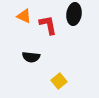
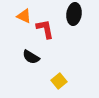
red L-shape: moved 3 px left, 4 px down
black semicircle: rotated 24 degrees clockwise
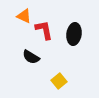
black ellipse: moved 20 px down
red L-shape: moved 1 px left, 1 px down
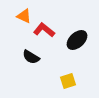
red L-shape: rotated 40 degrees counterclockwise
black ellipse: moved 3 px right, 6 px down; rotated 40 degrees clockwise
yellow square: moved 9 px right; rotated 21 degrees clockwise
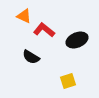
black ellipse: rotated 20 degrees clockwise
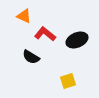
red L-shape: moved 1 px right, 4 px down
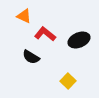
black ellipse: moved 2 px right
yellow square: rotated 28 degrees counterclockwise
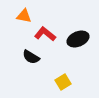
orange triangle: rotated 14 degrees counterclockwise
black ellipse: moved 1 px left, 1 px up
yellow square: moved 5 px left, 1 px down; rotated 14 degrees clockwise
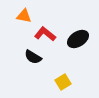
black ellipse: rotated 10 degrees counterclockwise
black semicircle: moved 2 px right
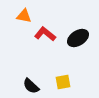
black ellipse: moved 1 px up
black semicircle: moved 2 px left, 29 px down; rotated 12 degrees clockwise
yellow square: rotated 21 degrees clockwise
